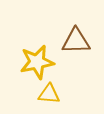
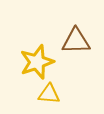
yellow star: rotated 8 degrees counterclockwise
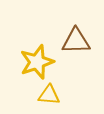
yellow triangle: moved 1 px down
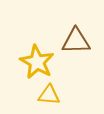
yellow star: rotated 24 degrees counterclockwise
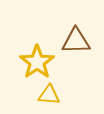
yellow star: rotated 8 degrees clockwise
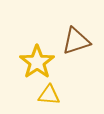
brown triangle: rotated 16 degrees counterclockwise
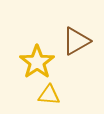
brown triangle: rotated 12 degrees counterclockwise
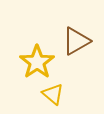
yellow triangle: moved 4 px right, 1 px up; rotated 35 degrees clockwise
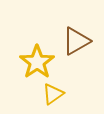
yellow triangle: rotated 45 degrees clockwise
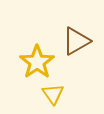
yellow triangle: rotated 30 degrees counterclockwise
